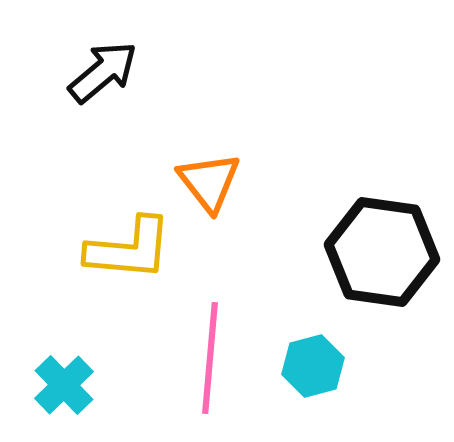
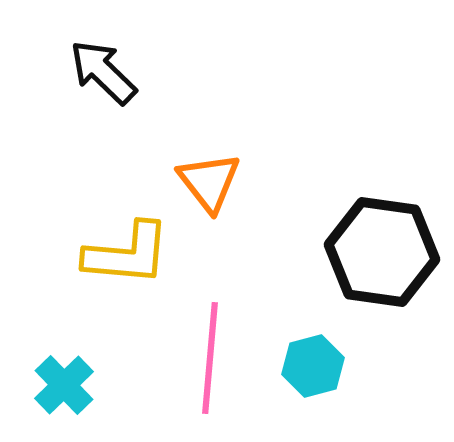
black arrow: rotated 96 degrees counterclockwise
yellow L-shape: moved 2 px left, 5 px down
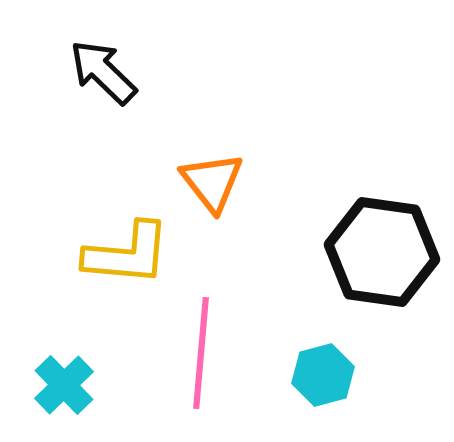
orange triangle: moved 3 px right
pink line: moved 9 px left, 5 px up
cyan hexagon: moved 10 px right, 9 px down
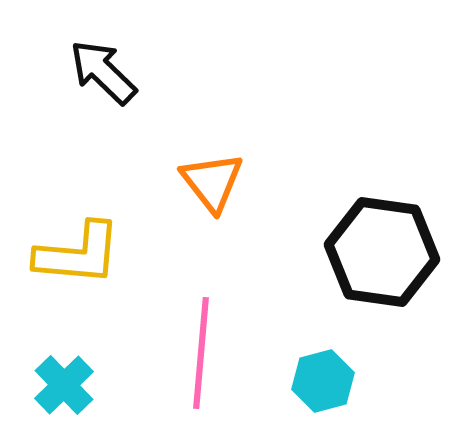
yellow L-shape: moved 49 px left
cyan hexagon: moved 6 px down
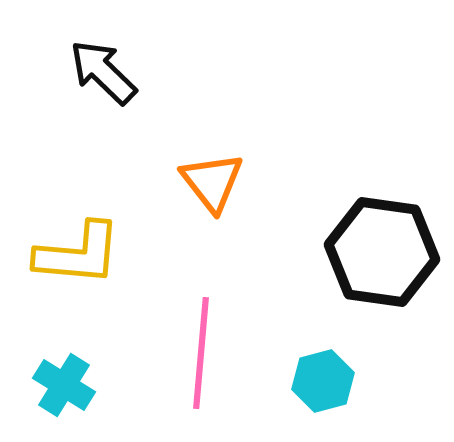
cyan cross: rotated 14 degrees counterclockwise
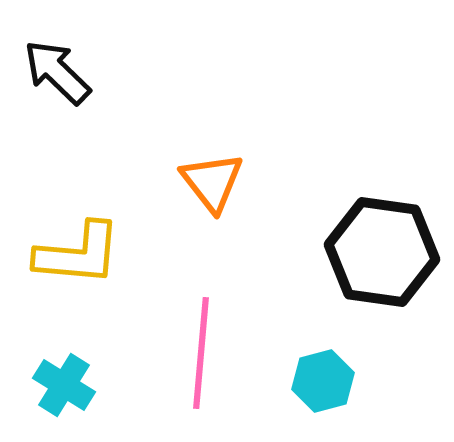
black arrow: moved 46 px left
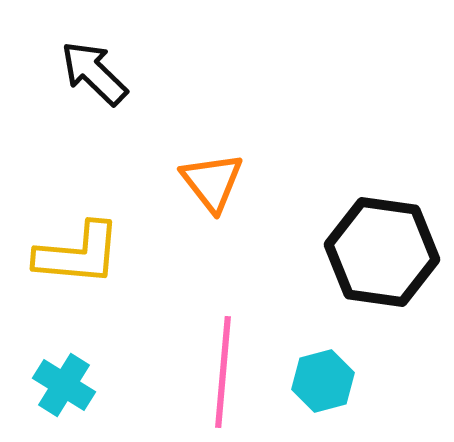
black arrow: moved 37 px right, 1 px down
pink line: moved 22 px right, 19 px down
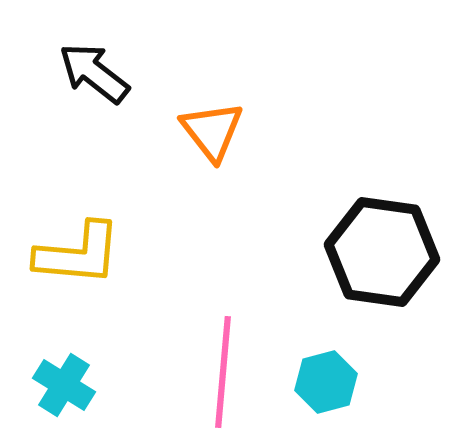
black arrow: rotated 6 degrees counterclockwise
orange triangle: moved 51 px up
cyan hexagon: moved 3 px right, 1 px down
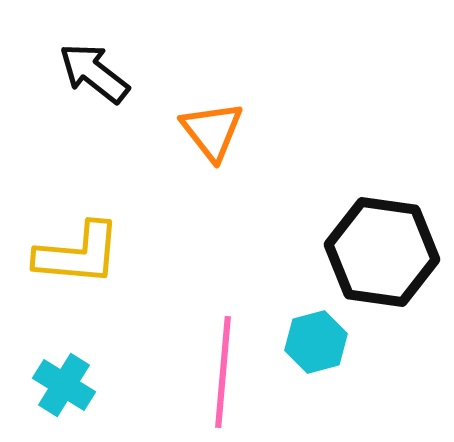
cyan hexagon: moved 10 px left, 40 px up
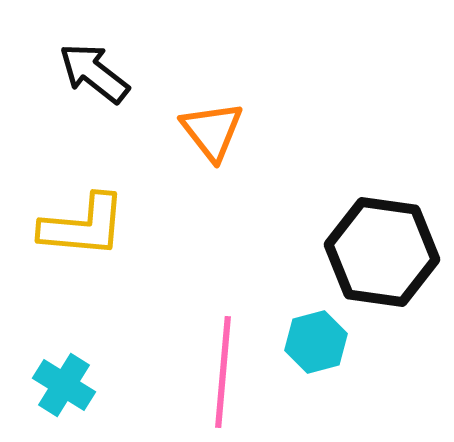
yellow L-shape: moved 5 px right, 28 px up
